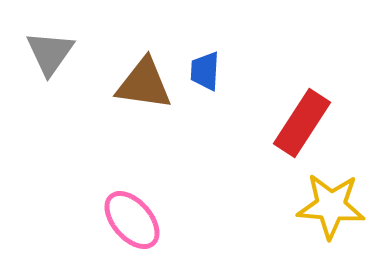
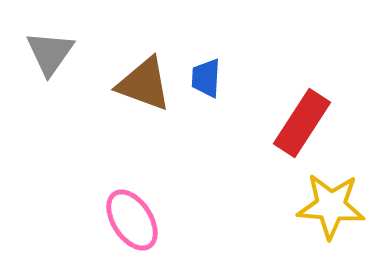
blue trapezoid: moved 1 px right, 7 px down
brown triangle: rotated 12 degrees clockwise
pink ellipse: rotated 8 degrees clockwise
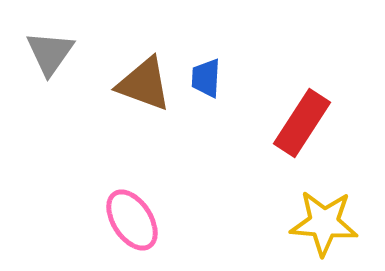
yellow star: moved 7 px left, 17 px down
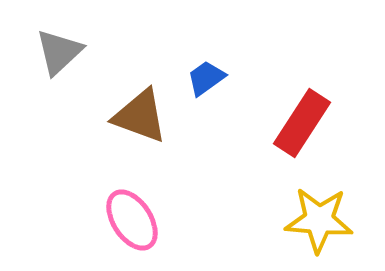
gray triangle: moved 9 px right, 1 px up; rotated 12 degrees clockwise
blue trapezoid: rotated 51 degrees clockwise
brown triangle: moved 4 px left, 32 px down
yellow star: moved 5 px left, 3 px up
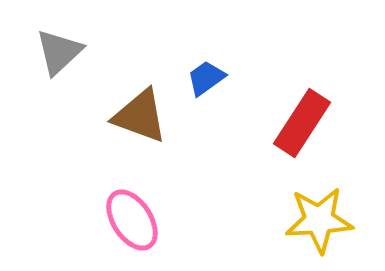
yellow star: rotated 8 degrees counterclockwise
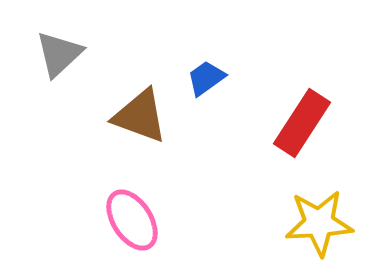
gray triangle: moved 2 px down
yellow star: moved 3 px down
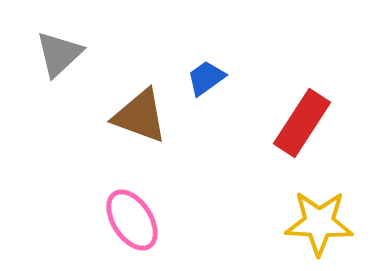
yellow star: rotated 6 degrees clockwise
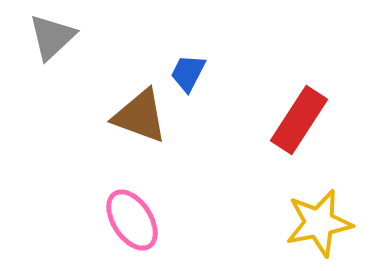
gray triangle: moved 7 px left, 17 px up
blue trapezoid: moved 18 px left, 5 px up; rotated 27 degrees counterclockwise
red rectangle: moved 3 px left, 3 px up
yellow star: rotated 14 degrees counterclockwise
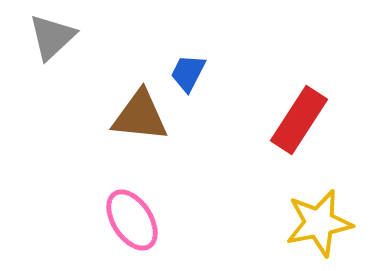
brown triangle: rotated 14 degrees counterclockwise
